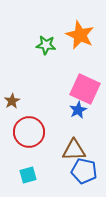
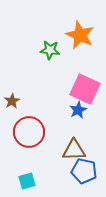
green star: moved 4 px right, 5 px down
cyan square: moved 1 px left, 6 px down
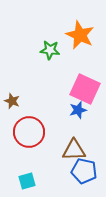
brown star: rotated 21 degrees counterclockwise
blue star: rotated 12 degrees clockwise
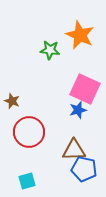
blue pentagon: moved 2 px up
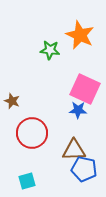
blue star: rotated 18 degrees clockwise
red circle: moved 3 px right, 1 px down
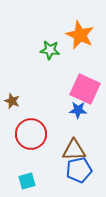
red circle: moved 1 px left, 1 px down
blue pentagon: moved 5 px left, 1 px down; rotated 25 degrees counterclockwise
